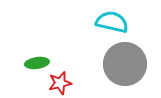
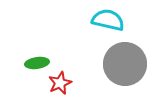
cyan semicircle: moved 4 px left, 2 px up
red star: rotated 10 degrees counterclockwise
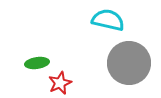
gray circle: moved 4 px right, 1 px up
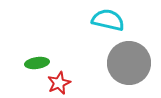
red star: moved 1 px left
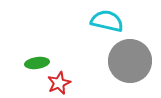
cyan semicircle: moved 1 px left, 1 px down
gray circle: moved 1 px right, 2 px up
